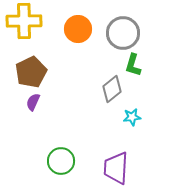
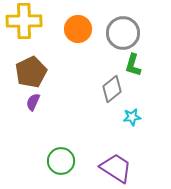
purple trapezoid: rotated 120 degrees clockwise
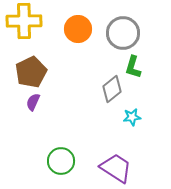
green L-shape: moved 2 px down
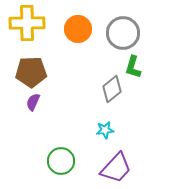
yellow cross: moved 3 px right, 2 px down
brown pentagon: rotated 24 degrees clockwise
cyan star: moved 27 px left, 13 px down
purple trapezoid: rotated 100 degrees clockwise
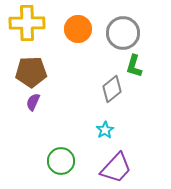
green L-shape: moved 1 px right, 1 px up
cyan star: rotated 24 degrees counterclockwise
